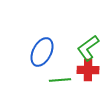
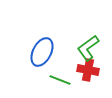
red cross: rotated 10 degrees clockwise
green line: rotated 25 degrees clockwise
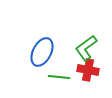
green L-shape: moved 2 px left
green line: moved 1 px left, 3 px up; rotated 15 degrees counterclockwise
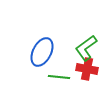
red cross: moved 1 px left, 1 px up
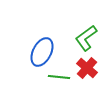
green L-shape: moved 10 px up
red cross: moved 1 px up; rotated 30 degrees clockwise
